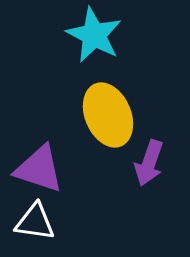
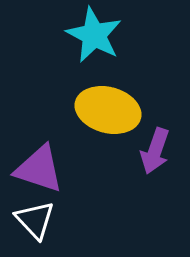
yellow ellipse: moved 5 px up; rotated 52 degrees counterclockwise
purple arrow: moved 6 px right, 12 px up
white triangle: moved 2 px up; rotated 39 degrees clockwise
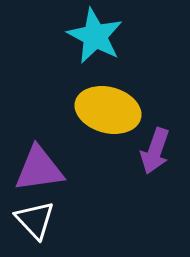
cyan star: moved 1 px right, 1 px down
purple triangle: rotated 26 degrees counterclockwise
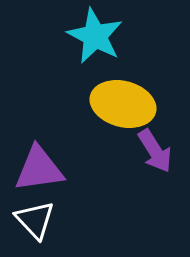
yellow ellipse: moved 15 px right, 6 px up
purple arrow: rotated 51 degrees counterclockwise
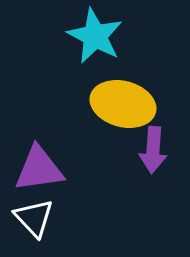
purple arrow: moved 2 px left, 1 px up; rotated 36 degrees clockwise
white triangle: moved 1 px left, 2 px up
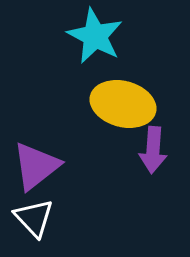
purple triangle: moved 3 px left, 3 px up; rotated 30 degrees counterclockwise
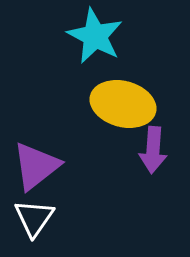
white triangle: rotated 18 degrees clockwise
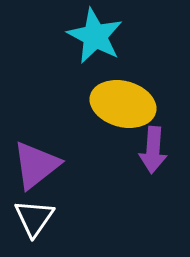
purple triangle: moved 1 px up
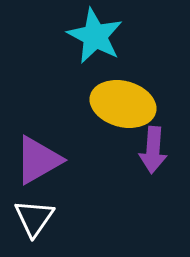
purple triangle: moved 2 px right, 5 px up; rotated 8 degrees clockwise
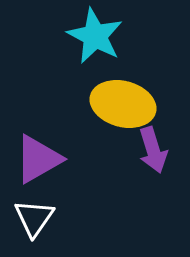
purple arrow: rotated 21 degrees counterclockwise
purple triangle: moved 1 px up
